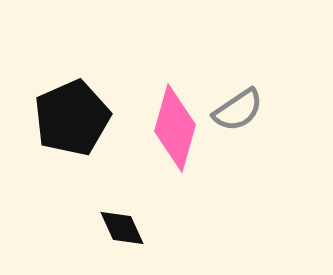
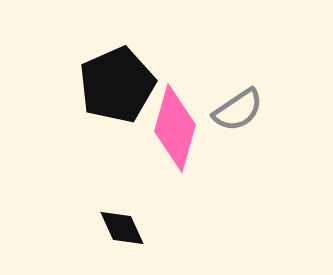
black pentagon: moved 45 px right, 33 px up
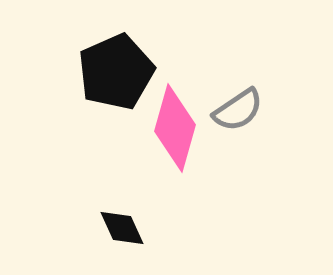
black pentagon: moved 1 px left, 13 px up
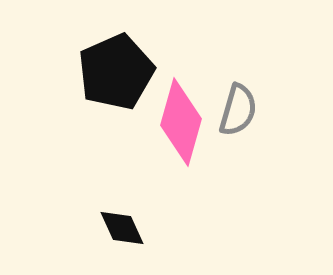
gray semicircle: rotated 40 degrees counterclockwise
pink diamond: moved 6 px right, 6 px up
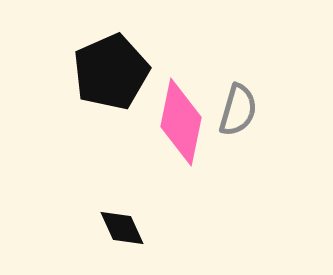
black pentagon: moved 5 px left
pink diamond: rotated 4 degrees counterclockwise
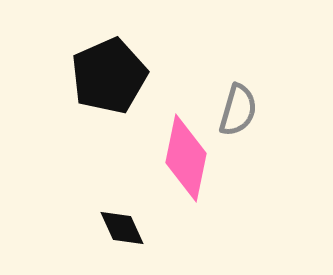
black pentagon: moved 2 px left, 4 px down
pink diamond: moved 5 px right, 36 px down
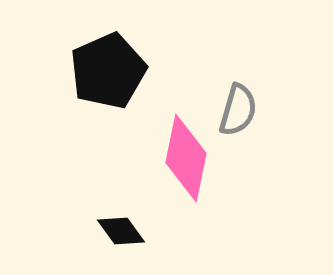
black pentagon: moved 1 px left, 5 px up
black diamond: moved 1 px left, 3 px down; rotated 12 degrees counterclockwise
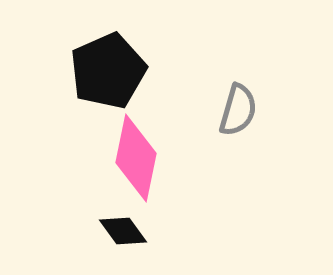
pink diamond: moved 50 px left
black diamond: moved 2 px right
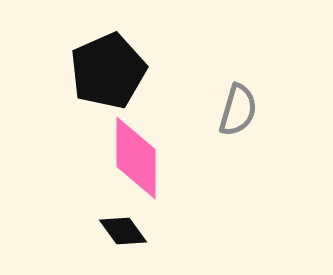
pink diamond: rotated 12 degrees counterclockwise
